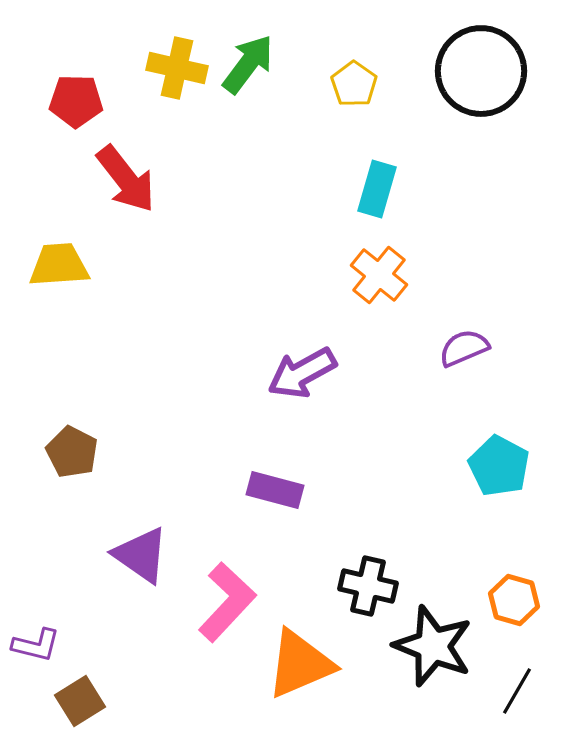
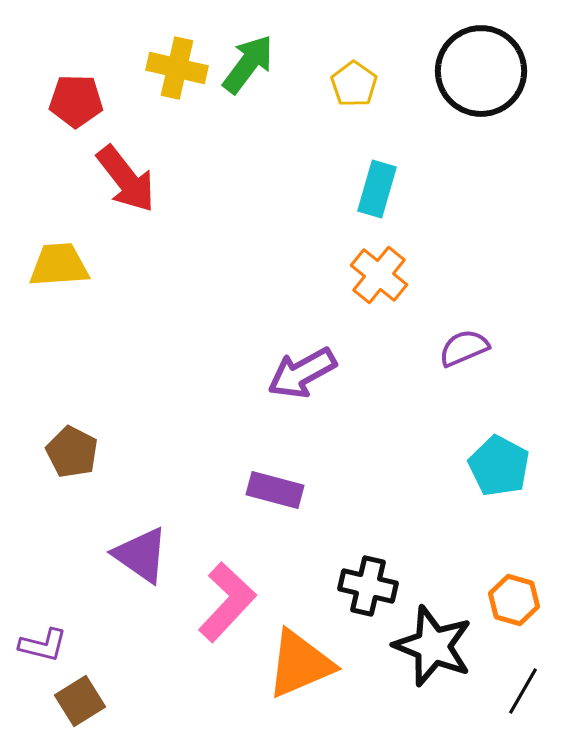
purple L-shape: moved 7 px right
black line: moved 6 px right
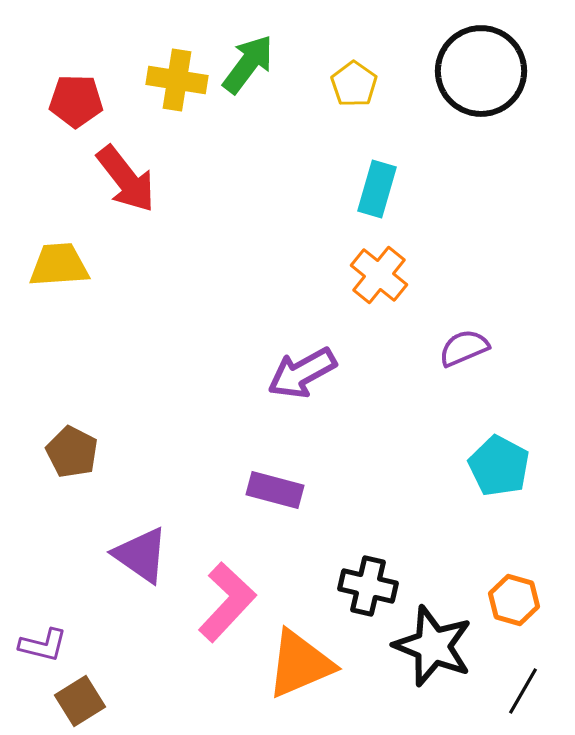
yellow cross: moved 12 px down; rotated 4 degrees counterclockwise
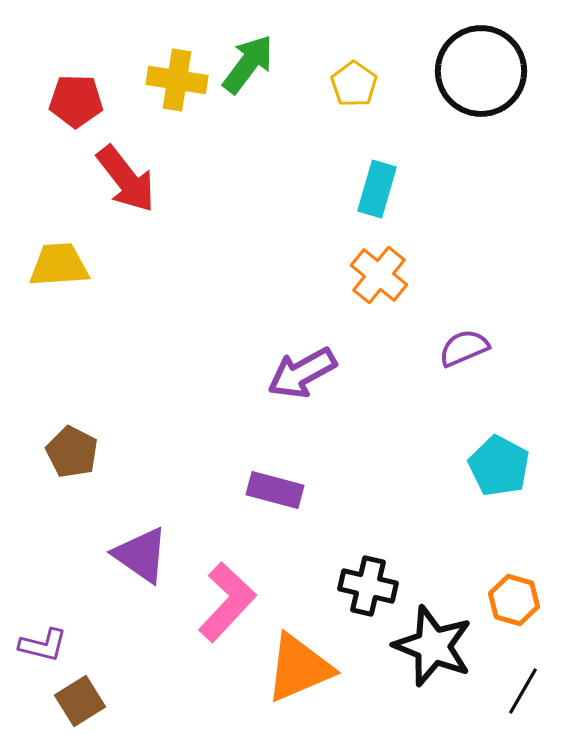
orange triangle: moved 1 px left, 4 px down
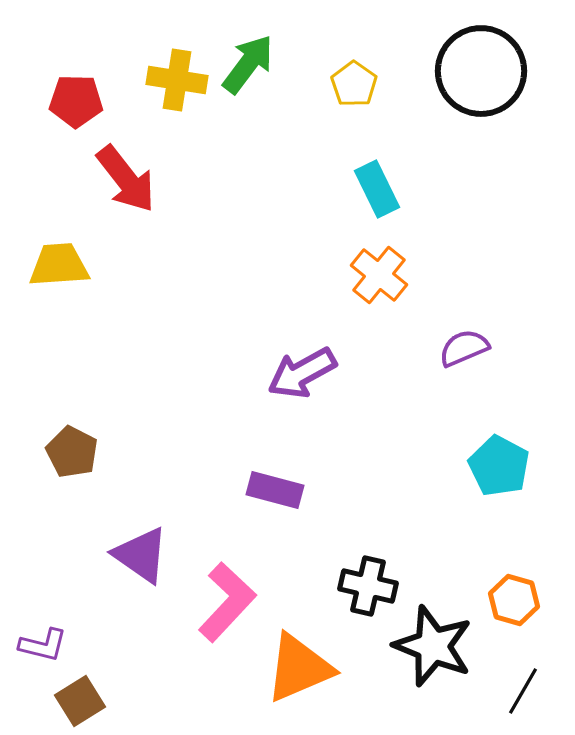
cyan rectangle: rotated 42 degrees counterclockwise
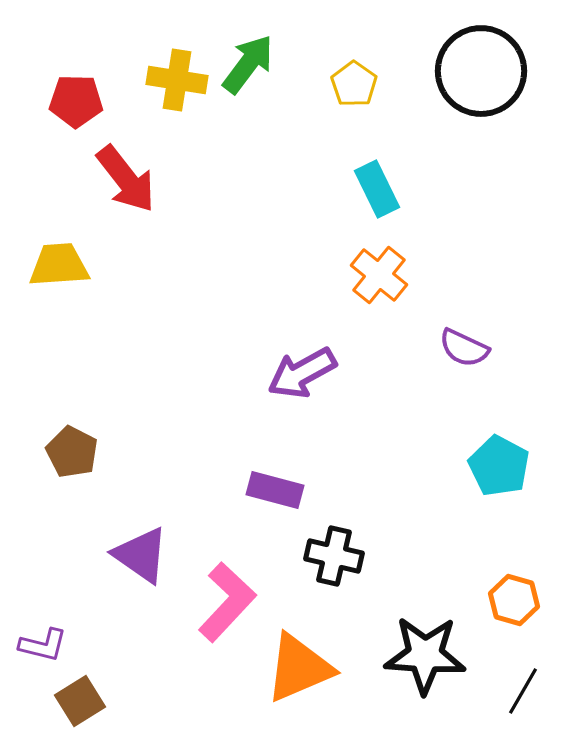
purple semicircle: rotated 132 degrees counterclockwise
black cross: moved 34 px left, 30 px up
black star: moved 8 px left, 9 px down; rotated 18 degrees counterclockwise
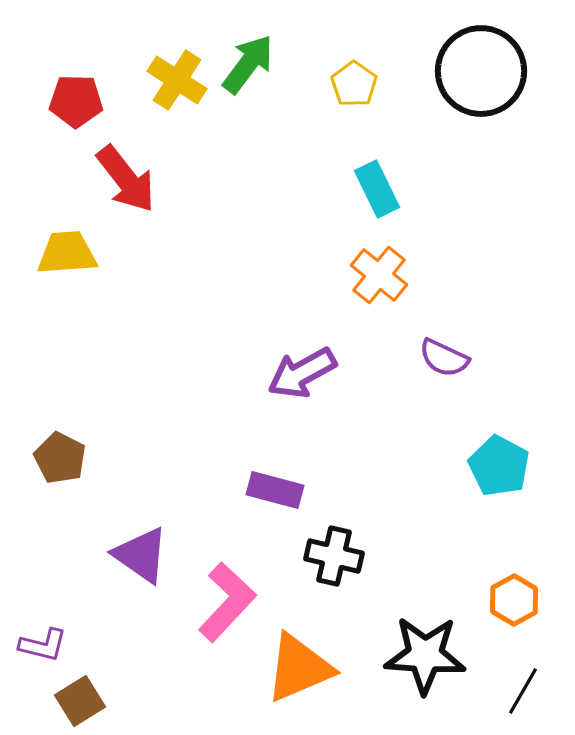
yellow cross: rotated 24 degrees clockwise
yellow trapezoid: moved 8 px right, 12 px up
purple semicircle: moved 20 px left, 10 px down
brown pentagon: moved 12 px left, 6 px down
orange hexagon: rotated 15 degrees clockwise
